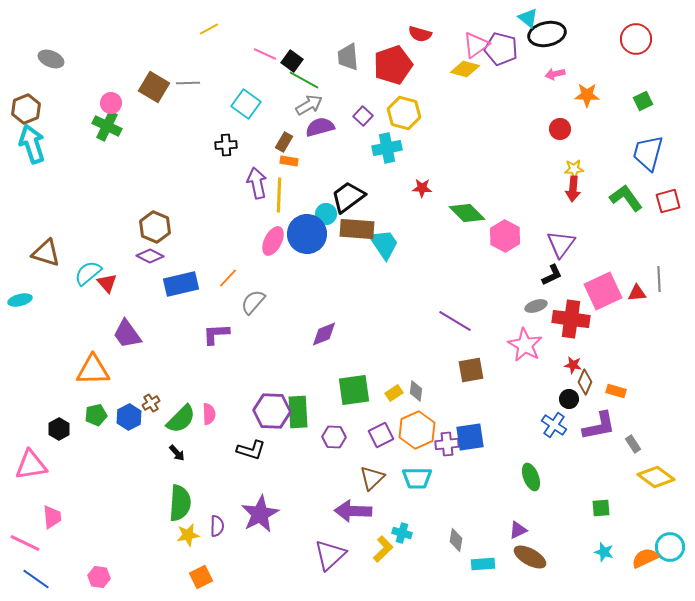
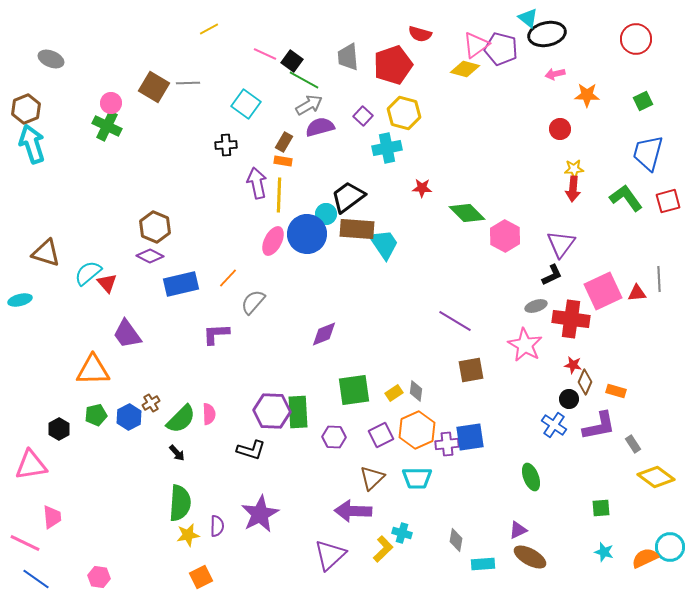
orange rectangle at (289, 161): moved 6 px left
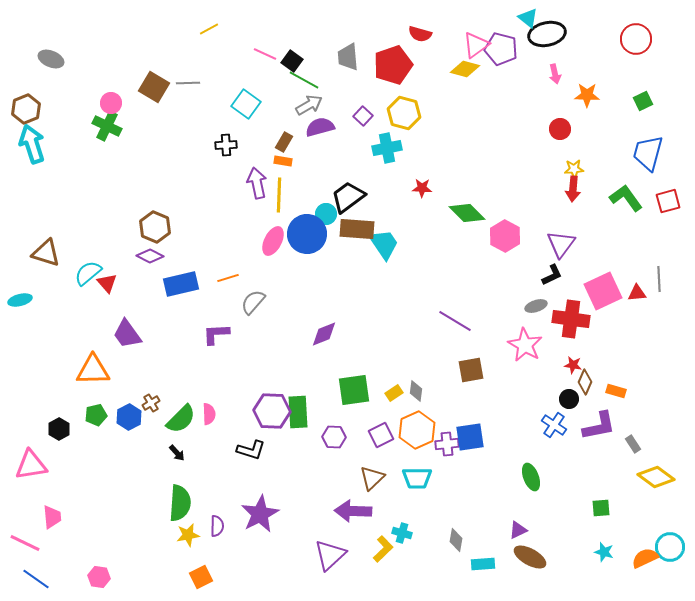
pink arrow at (555, 74): rotated 90 degrees counterclockwise
orange line at (228, 278): rotated 30 degrees clockwise
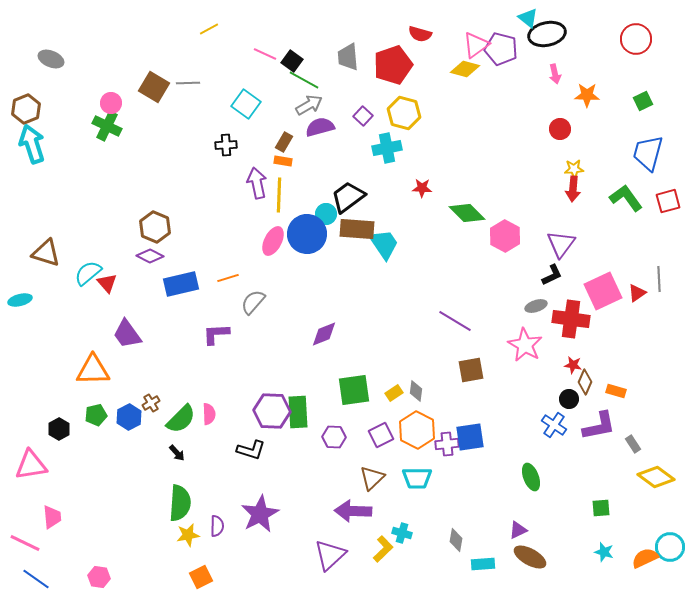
red triangle at (637, 293): rotated 30 degrees counterclockwise
orange hexagon at (417, 430): rotated 9 degrees counterclockwise
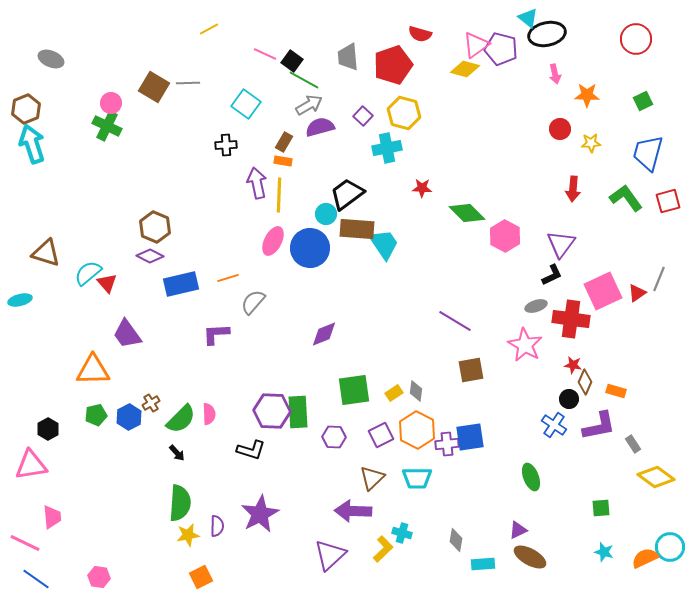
yellow star at (574, 169): moved 17 px right, 26 px up
black trapezoid at (348, 197): moved 1 px left, 3 px up
blue circle at (307, 234): moved 3 px right, 14 px down
gray line at (659, 279): rotated 25 degrees clockwise
black hexagon at (59, 429): moved 11 px left
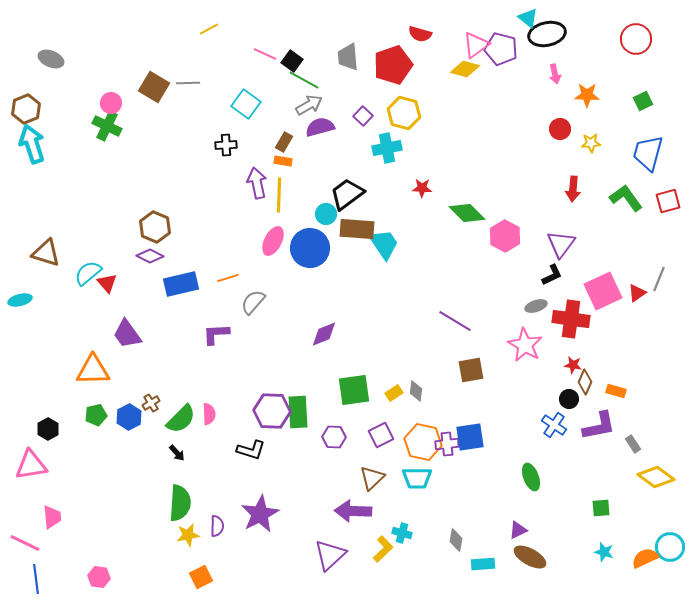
orange hexagon at (417, 430): moved 6 px right, 12 px down; rotated 15 degrees counterclockwise
blue line at (36, 579): rotated 48 degrees clockwise
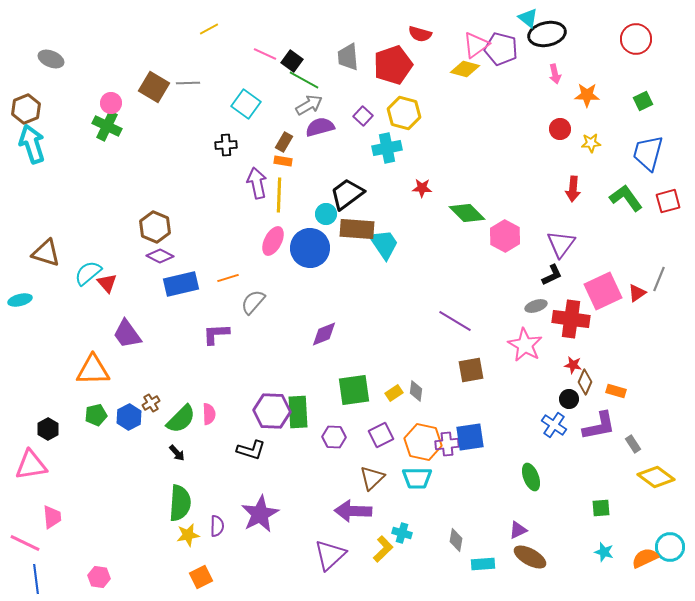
purple diamond at (150, 256): moved 10 px right
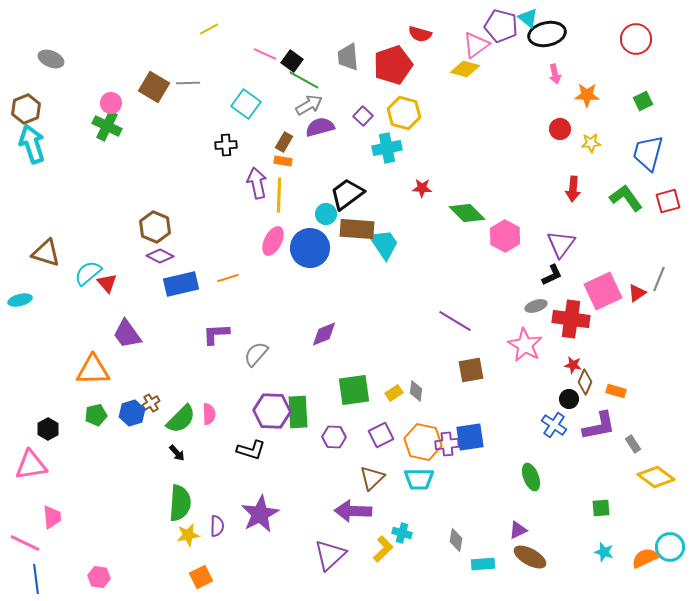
purple pentagon at (501, 49): moved 23 px up
gray semicircle at (253, 302): moved 3 px right, 52 px down
blue hexagon at (129, 417): moved 3 px right, 4 px up; rotated 10 degrees clockwise
cyan trapezoid at (417, 478): moved 2 px right, 1 px down
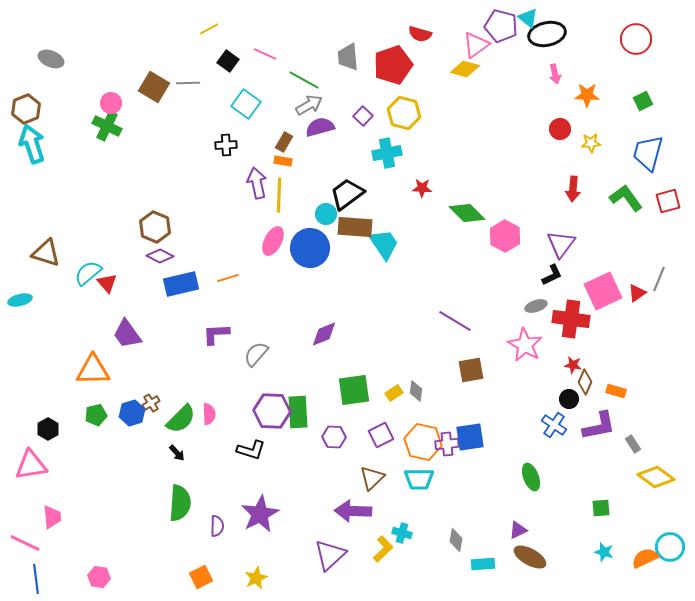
black square at (292, 61): moved 64 px left
cyan cross at (387, 148): moved 5 px down
brown rectangle at (357, 229): moved 2 px left, 2 px up
yellow star at (188, 535): moved 68 px right, 43 px down; rotated 15 degrees counterclockwise
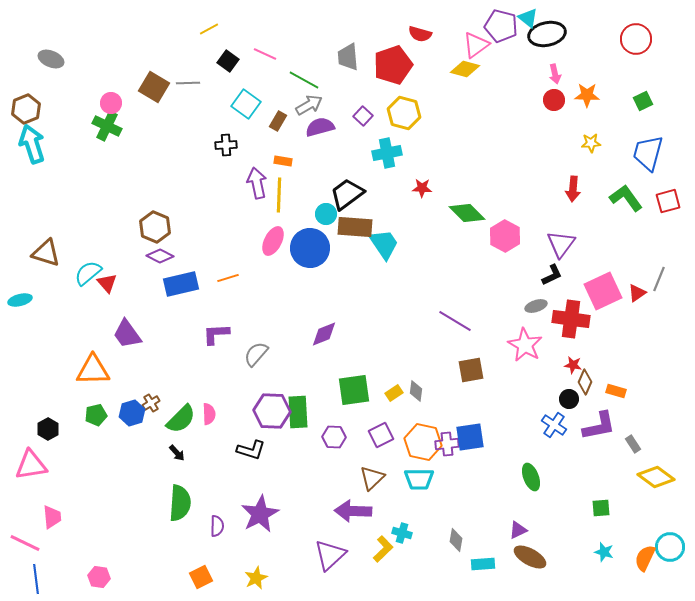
red circle at (560, 129): moved 6 px left, 29 px up
brown rectangle at (284, 142): moved 6 px left, 21 px up
orange semicircle at (645, 558): rotated 40 degrees counterclockwise
